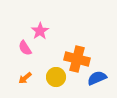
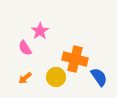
orange cross: moved 2 px left
blue semicircle: moved 2 px right, 1 px up; rotated 78 degrees clockwise
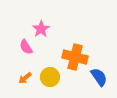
pink star: moved 1 px right, 2 px up
pink semicircle: moved 1 px right, 1 px up
orange cross: moved 2 px up
yellow circle: moved 6 px left
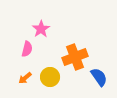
pink semicircle: moved 1 px right, 2 px down; rotated 133 degrees counterclockwise
orange cross: rotated 35 degrees counterclockwise
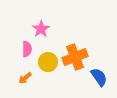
pink semicircle: rotated 14 degrees counterclockwise
yellow circle: moved 2 px left, 15 px up
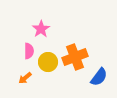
pink semicircle: moved 2 px right, 2 px down
blue semicircle: rotated 72 degrees clockwise
